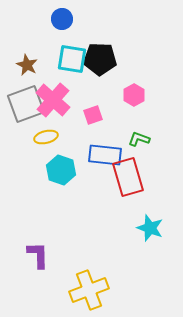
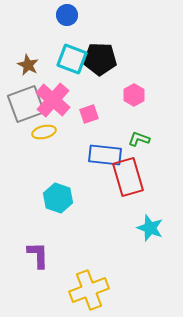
blue circle: moved 5 px right, 4 px up
cyan square: rotated 12 degrees clockwise
brown star: moved 1 px right
pink square: moved 4 px left, 1 px up
yellow ellipse: moved 2 px left, 5 px up
cyan hexagon: moved 3 px left, 28 px down
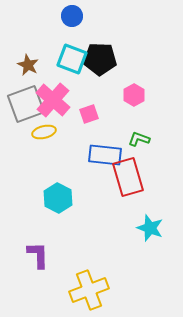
blue circle: moved 5 px right, 1 px down
cyan hexagon: rotated 8 degrees clockwise
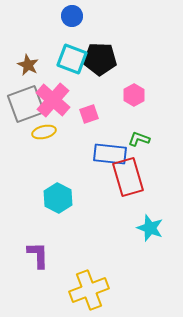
blue rectangle: moved 5 px right, 1 px up
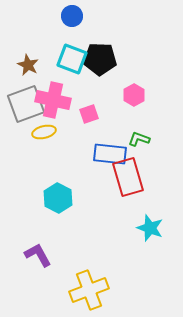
pink cross: rotated 28 degrees counterclockwise
purple L-shape: rotated 28 degrees counterclockwise
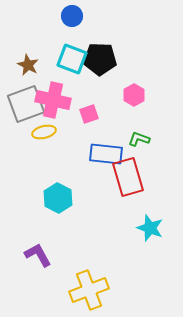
blue rectangle: moved 4 px left
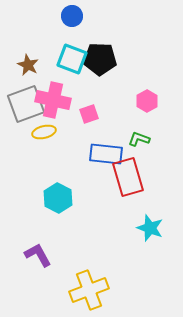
pink hexagon: moved 13 px right, 6 px down
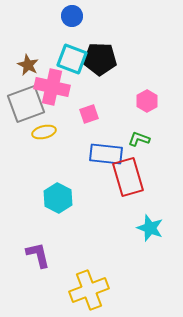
pink cross: moved 1 px left, 13 px up
purple L-shape: rotated 16 degrees clockwise
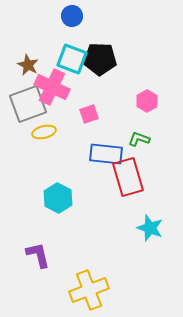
pink cross: rotated 12 degrees clockwise
gray square: moved 2 px right
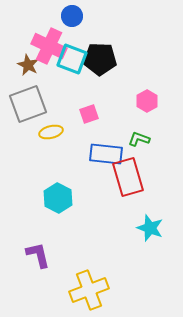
pink cross: moved 3 px left, 41 px up
yellow ellipse: moved 7 px right
